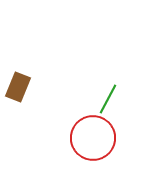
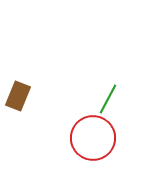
brown rectangle: moved 9 px down
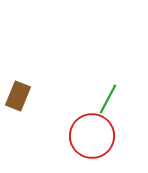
red circle: moved 1 px left, 2 px up
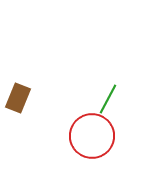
brown rectangle: moved 2 px down
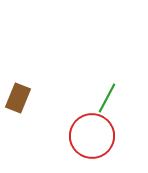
green line: moved 1 px left, 1 px up
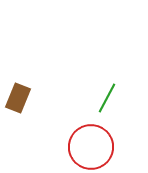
red circle: moved 1 px left, 11 px down
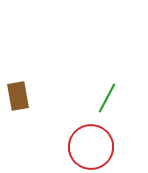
brown rectangle: moved 2 px up; rotated 32 degrees counterclockwise
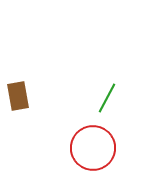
red circle: moved 2 px right, 1 px down
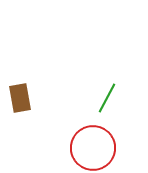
brown rectangle: moved 2 px right, 2 px down
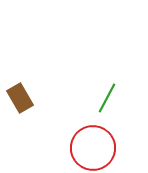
brown rectangle: rotated 20 degrees counterclockwise
